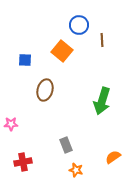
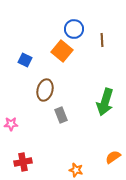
blue circle: moved 5 px left, 4 px down
blue square: rotated 24 degrees clockwise
green arrow: moved 3 px right, 1 px down
gray rectangle: moved 5 px left, 30 px up
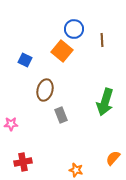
orange semicircle: moved 1 px down; rotated 14 degrees counterclockwise
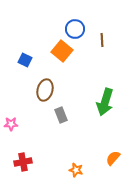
blue circle: moved 1 px right
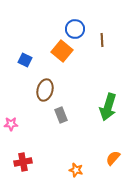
green arrow: moved 3 px right, 5 px down
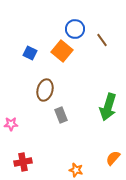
brown line: rotated 32 degrees counterclockwise
blue square: moved 5 px right, 7 px up
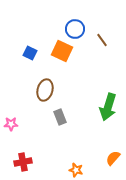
orange square: rotated 15 degrees counterclockwise
gray rectangle: moved 1 px left, 2 px down
